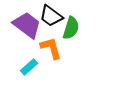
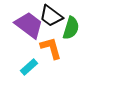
purple trapezoid: moved 2 px right
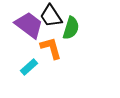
black trapezoid: rotated 20 degrees clockwise
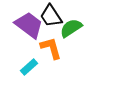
green semicircle: rotated 140 degrees counterclockwise
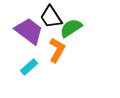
black trapezoid: moved 1 px down
purple trapezoid: moved 6 px down
orange L-shape: moved 6 px right, 2 px down; rotated 45 degrees clockwise
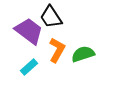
green semicircle: moved 12 px right, 26 px down; rotated 15 degrees clockwise
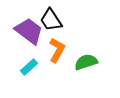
black trapezoid: moved 3 px down
green semicircle: moved 3 px right, 8 px down
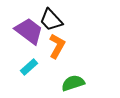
black trapezoid: rotated 10 degrees counterclockwise
orange L-shape: moved 4 px up
green semicircle: moved 13 px left, 21 px down
